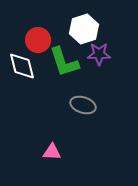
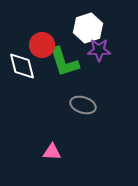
white hexagon: moved 4 px right, 1 px up
red circle: moved 4 px right, 5 px down
purple star: moved 4 px up
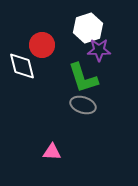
green L-shape: moved 19 px right, 16 px down
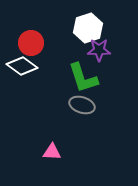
red circle: moved 11 px left, 2 px up
white diamond: rotated 40 degrees counterclockwise
gray ellipse: moved 1 px left
